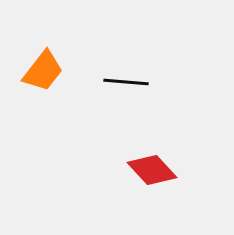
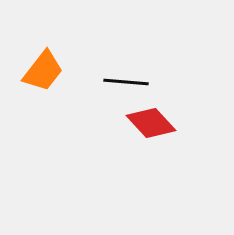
red diamond: moved 1 px left, 47 px up
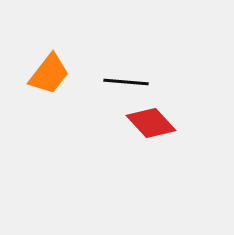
orange trapezoid: moved 6 px right, 3 px down
